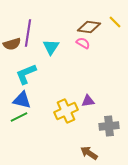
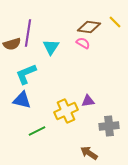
green line: moved 18 px right, 14 px down
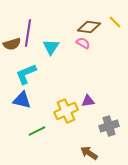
gray cross: rotated 12 degrees counterclockwise
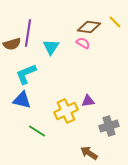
green line: rotated 60 degrees clockwise
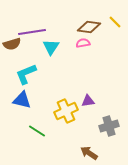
purple line: moved 4 px right, 1 px up; rotated 72 degrees clockwise
pink semicircle: rotated 40 degrees counterclockwise
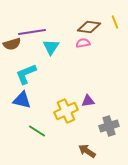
yellow line: rotated 24 degrees clockwise
brown arrow: moved 2 px left, 2 px up
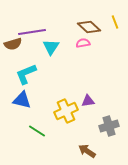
brown diamond: rotated 35 degrees clockwise
brown semicircle: moved 1 px right
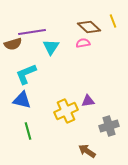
yellow line: moved 2 px left, 1 px up
green line: moved 9 px left; rotated 42 degrees clockwise
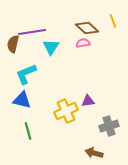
brown diamond: moved 2 px left, 1 px down
brown semicircle: rotated 120 degrees clockwise
brown arrow: moved 7 px right, 2 px down; rotated 18 degrees counterclockwise
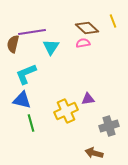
purple triangle: moved 2 px up
green line: moved 3 px right, 8 px up
